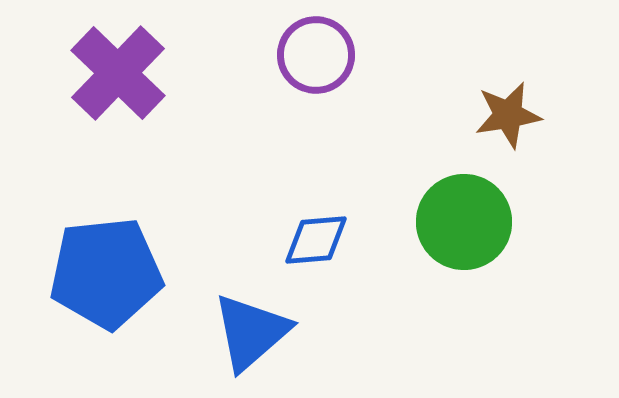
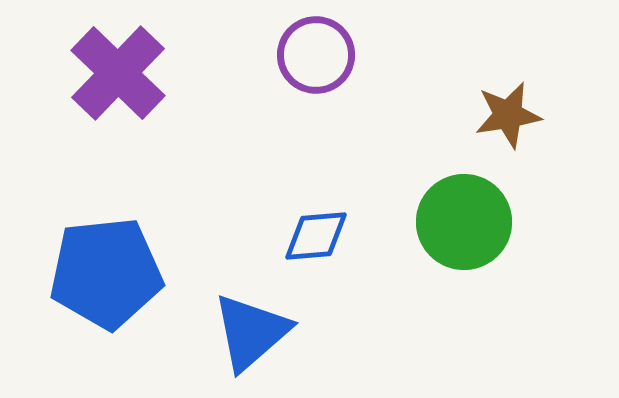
blue diamond: moved 4 px up
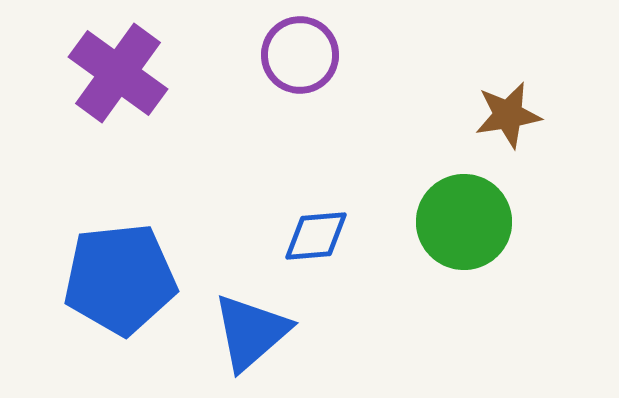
purple circle: moved 16 px left
purple cross: rotated 8 degrees counterclockwise
blue pentagon: moved 14 px right, 6 px down
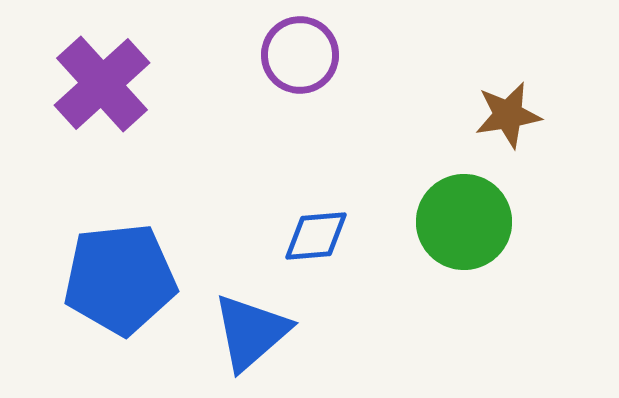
purple cross: moved 16 px left, 11 px down; rotated 12 degrees clockwise
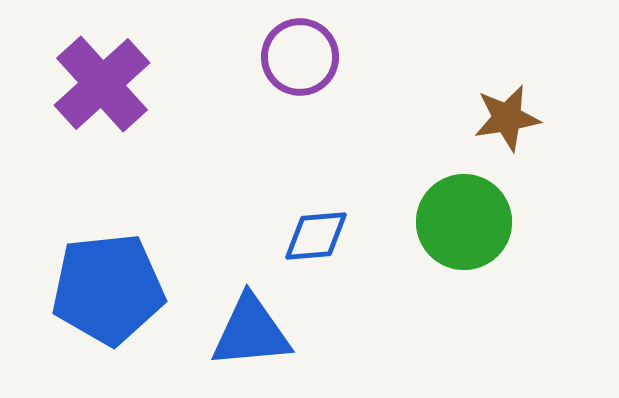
purple circle: moved 2 px down
brown star: moved 1 px left, 3 px down
blue pentagon: moved 12 px left, 10 px down
blue triangle: rotated 36 degrees clockwise
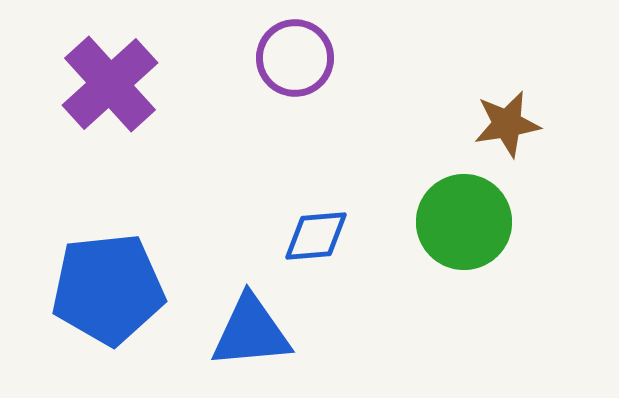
purple circle: moved 5 px left, 1 px down
purple cross: moved 8 px right
brown star: moved 6 px down
